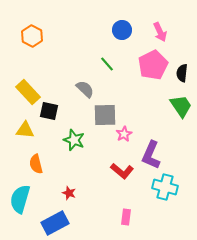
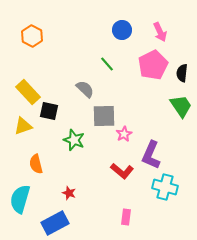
gray square: moved 1 px left, 1 px down
yellow triangle: moved 2 px left, 4 px up; rotated 24 degrees counterclockwise
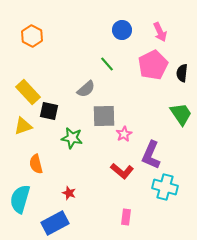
gray semicircle: moved 1 px right; rotated 96 degrees clockwise
green trapezoid: moved 8 px down
green star: moved 2 px left, 2 px up; rotated 10 degrees counterclockwise
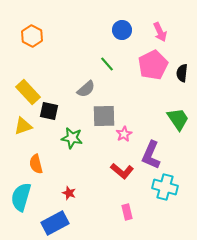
green trapezoid: moved 3 px left, 5 px down
cyan semicircle: moved 1 px right, 2 px up
pink rectangle: moved 1 px right, 5 px up; rotated 21 degrees counterclockwise
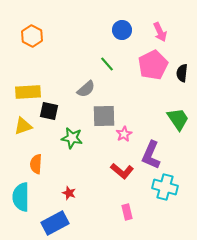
yellow rectangle: rotated 50 degrees counterclockwise
orange semicircle: rotated 18 degrees clockwise
cyan semicircle: rotated 16 degrees counterclockwise
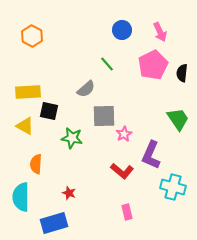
yellow triangle: moved 2 px right; rotated 48 degrees clockwise
cyan cross: moved 8 px right
blue rectangle: moved 1 px left; rotated 12 degrees clockwise
